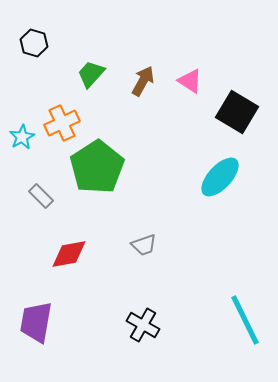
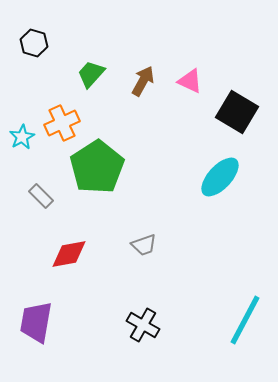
pink triangle: rotated 8 degrees counterclockwise
cyan line: rotated 54 degrees clockwise
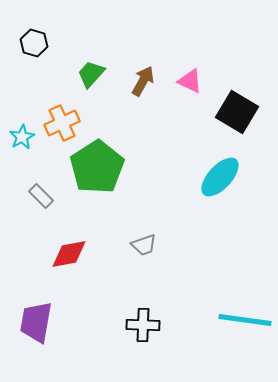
cyan line: rotated 70 degrees clockwise
black cross: rotated 28 degrees counterclockwise
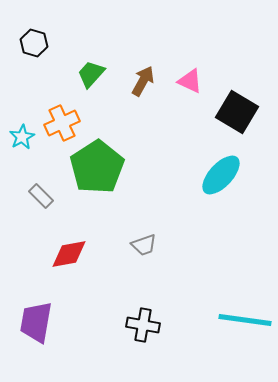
cyan ellipse: moved 1 px right, 2 px up
black cross: rotated 8 degrees clockwise
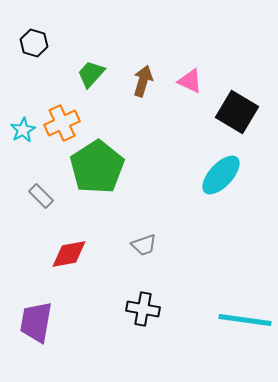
brown arrow: rotated 12 degrees counterclockwise
cyan star: moved 1 px right, 7 px up
black cross: moved 16 px up
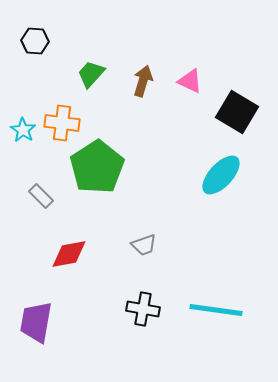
black hexagon: moved 1 px right, 2 px up; rotated 12 degrees counterclockwise
orange cross: rotated 32 degrees clockwise
cyan star: rotated 10 degrees counterclockwise
cyan line: moved 29 px left, 10 px up
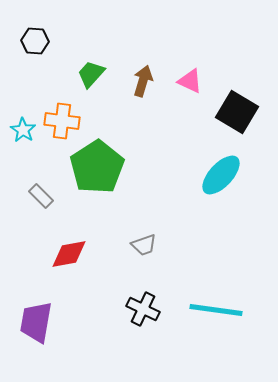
orange cross: moved 2 px up
black cross: rotated 16 degrees clockwise
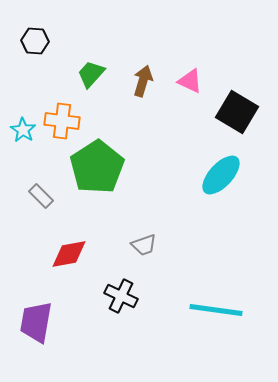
black cross: moved 22 px left, 13 px up
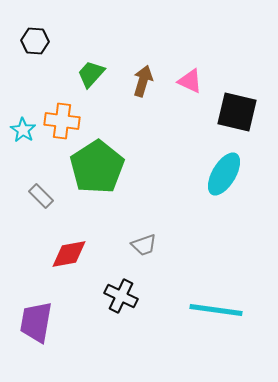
black square: rotated 18 degrees counterclockwise
cyan ellipse: moved 3 px right, 1 px up; rotated 12 degrees counterclockwise
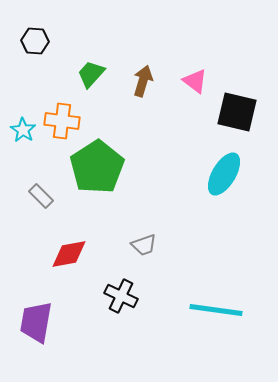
pink triangle: moved 5 px right; rotated 12 degrees clockwise
